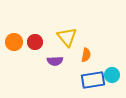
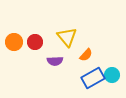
orange semicircle: rotated 32 degrees clockwise
blue rectangle: moved 2 px up; rotated 20 degrees counterclockwise
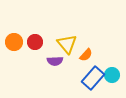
yellow triangle: moved 7 px down
blue rectangle: rotated 20 degrees counterclockwise
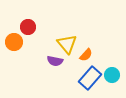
red circle: moved 7 px left, 15 px up
purple semicircle: rotated 14 degrees clockwise
blue rectangle: moved 3 px left
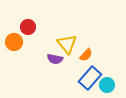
purple semicircle: moved 2 px up
cyan circle: moved 5 px left, 10 px down
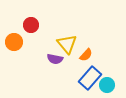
red circle: moved 3 px right, 2 px up
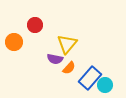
red circle: moved 4 px right
yellow triangle: rotated 20 degrees clockwise
orange semicircle: moved 17 px left, 13 px down
cyan circle: moved 2 px left
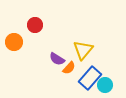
yellow triangle: moved 16 px right, 6 px down
purple semicircle: moved 2 px right; rotated 21 degrees clockwise
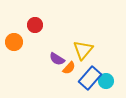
cyan circle: moved 1 px right, 4 px up
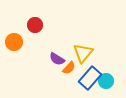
yellow triangle: moved 3 px down
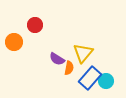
orange semicircle: rotated 32 degrees counterclockwise
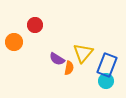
blue rectangle: moved 17 px right, 13 px up; rotated 20 degrees counterclockwise
